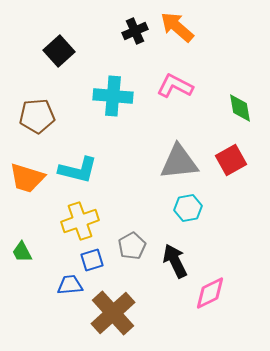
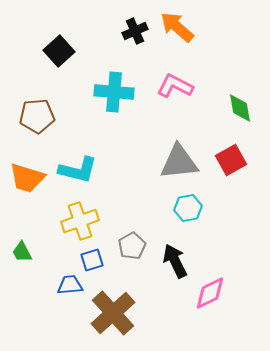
cyan cross: moved 1 px right, 4 px up
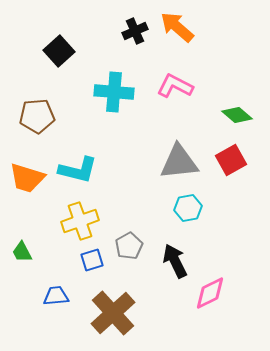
green diamond: moved 3 px left, 7 px down; rotated 40 degrees counterclockwise
gray pentagon: moved 3 px left
blue trapezoid: moved 14 px left, 11 px down
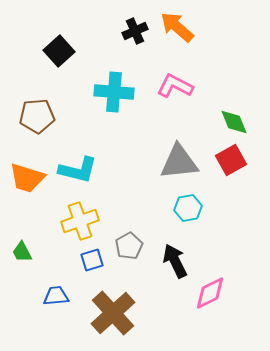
green diamond: moved 3 px left, 7 px down; rotated 28 degrees clockwise
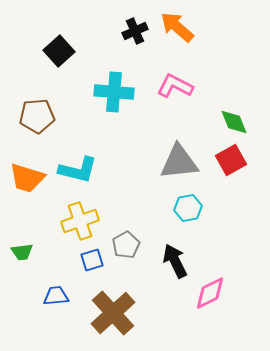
gray pentagon: moved 3 px left, 1 px up
green trapezoid: rotated 70 degrees counterclockwise
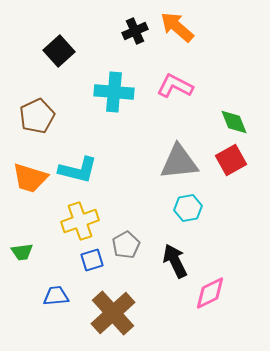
brown pentagon: rotated 20 degrees counterclockwise
orange trapezoid: moved 3 px right
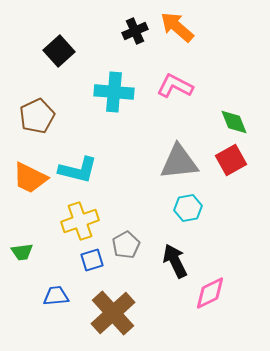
orange trapezoid: rotated 9 degrees clockwise
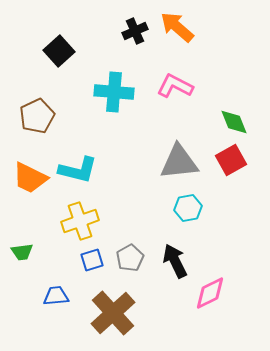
gray pentagon: moved 4 px right, 13 px down
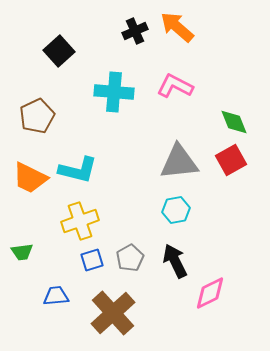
cyan hexagon: moved 12 px left, 2 px down
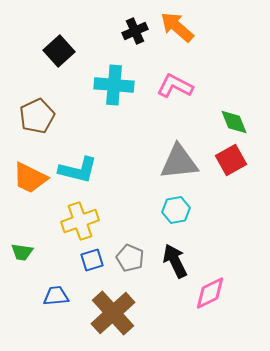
cyan cross: moved 7 px up
green trapezoid: rotated 15 degrees clockwise
gray pentagon: rotated 20 degrees counterclockwise
